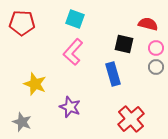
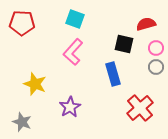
red semicircle: moved 2 px left; rotated 30 degrees counterclockwise
purple star: rotated 20 degrees clockwise
red cross: moved 9 px right, 11 px up
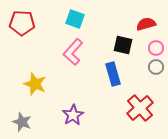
black square: moved 1 px left, 1 px down
purple star: moved 3 px right, 8 px down
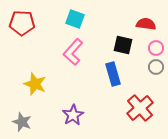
red semicircle: rotated 24 degrees clockwise
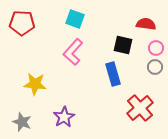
gray circle: moved 1 px left
yellow star: rotated 15 degrees counterclockwise
purple star: moved 9 px left, 2 px down
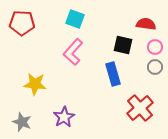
pink circle: moved 1 px left, 1 px up
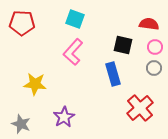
red semicircle: moved 3 px right
gray circle: moved 1 px left, 1 px down
gray star: moved 1 px left, 2 px down
